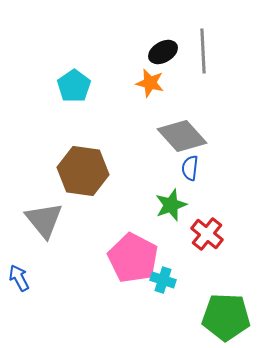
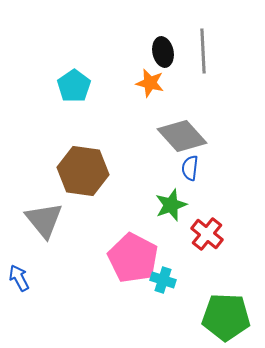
black ellipse: rotated 72 degrees counterclockwise
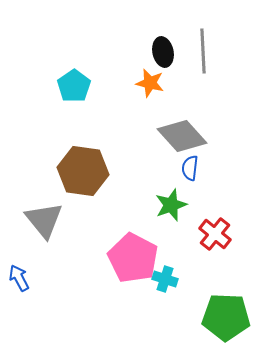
red cross: moved 8 px right
cyan cross: moved 2 px right, 1 px up
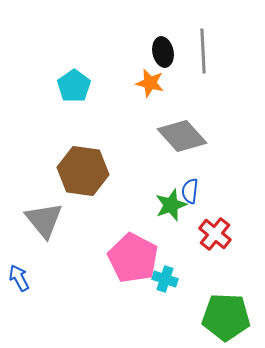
blue semicircle: moved 23 px down
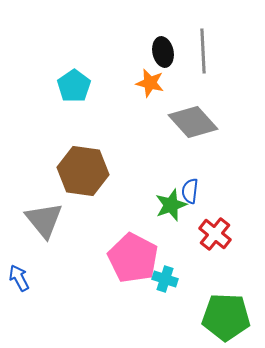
gray diamond: moved 11 px right, 14 px up
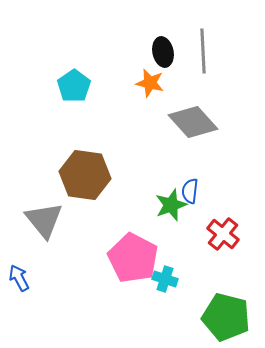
brown hexagon: moved 2 px right, 4 px down
red cross: moved 8 px right
green pentagon: rotated 12 degrees clockwise
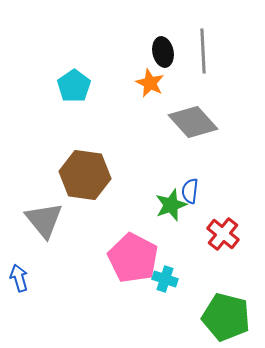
orange star: rotated 12 degrees clockwise
blue arrow: rotated 12 degrees clockwise
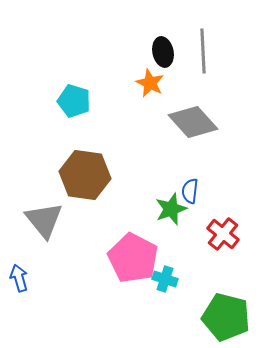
cyan pentagon: moved 15 px down; rotated 20 degrees counterclockwise
green star: moved 4 px down
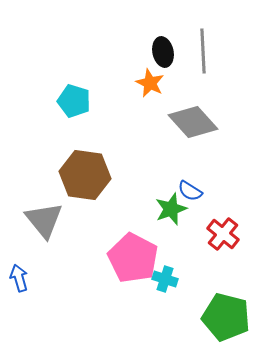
blue semicircle: rotated 65 degrees counterclockwise
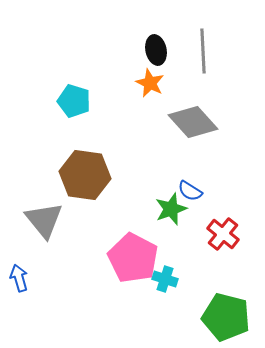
black ellipse: moved 7 px left, 2 px up
